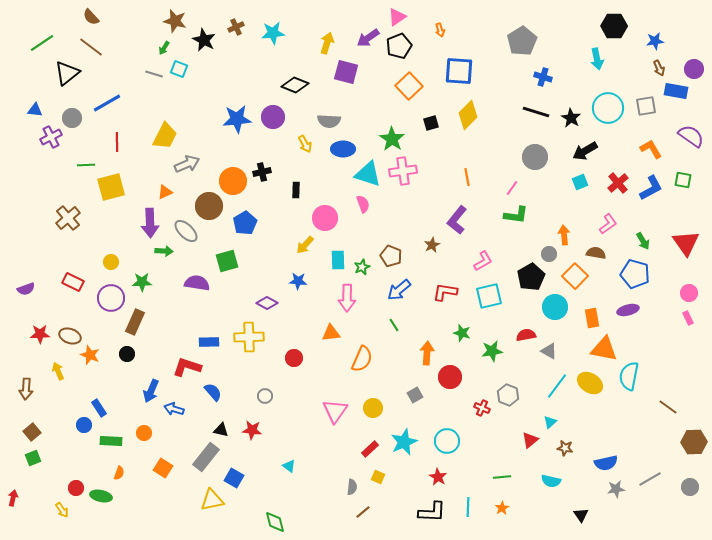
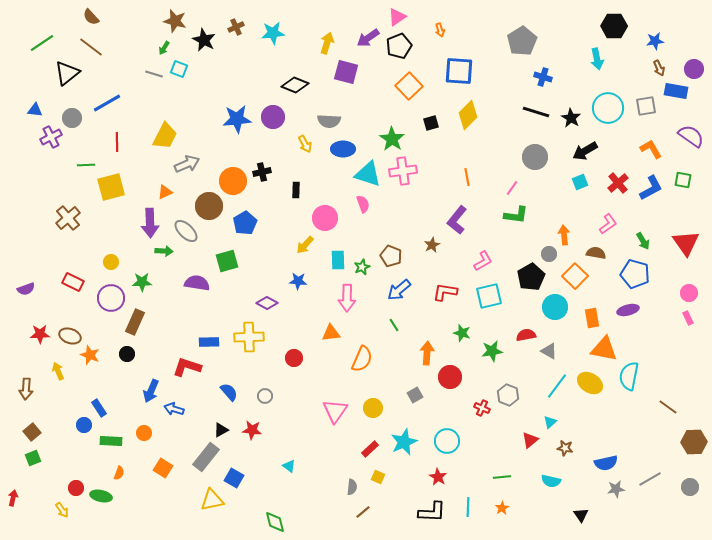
blue semicircle at (213, 392): moved 16 px right
black triangle at (221, 430): rotated 42 degrees counterclockwise
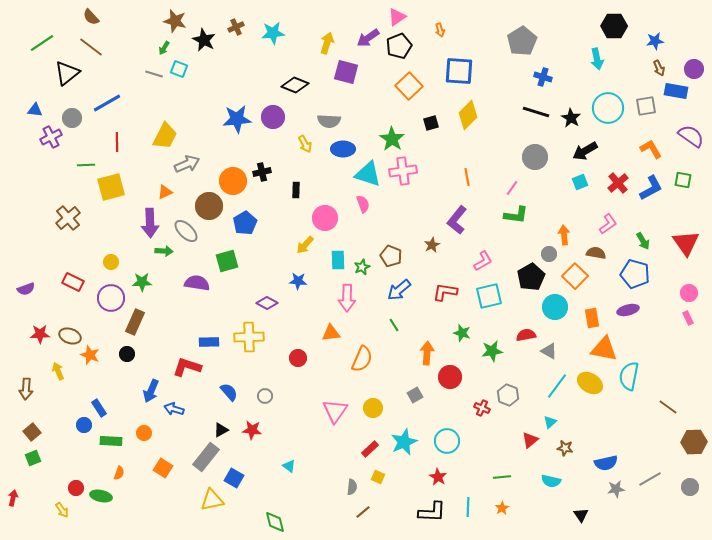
red circle at (294, 358): moved 4 px right
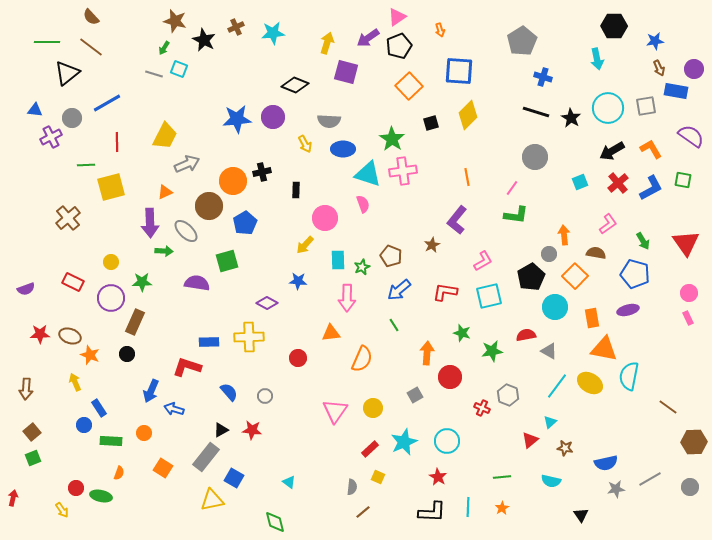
green line at (42, 43): moved 5 px right, 1 px up; rotated 35 degrees clockwise
black arrow at (585, 151): moved 27 px right
yellow arrow at (58, 371): moved 17 px right, 11 px down
cyan triangle at (289, 466): moved 16 px down
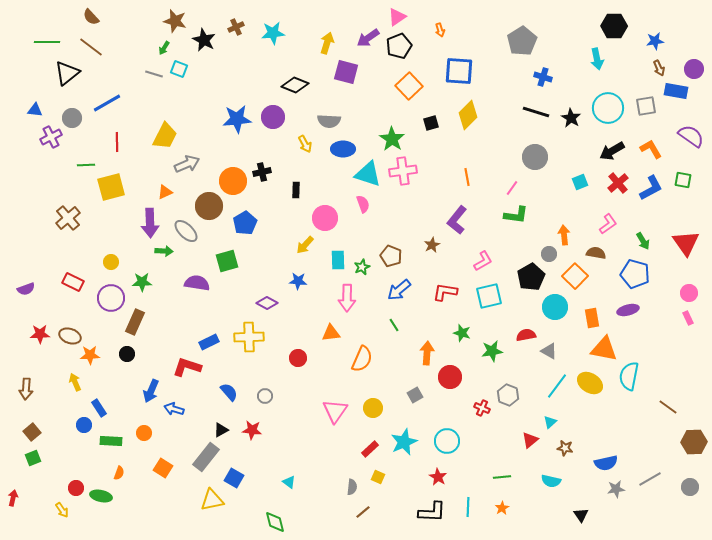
blue rectangle at (209, 342): rotated 24 degrees counterclockwise
orange star at (90, 355): rotated 24 degrees counterclockwise
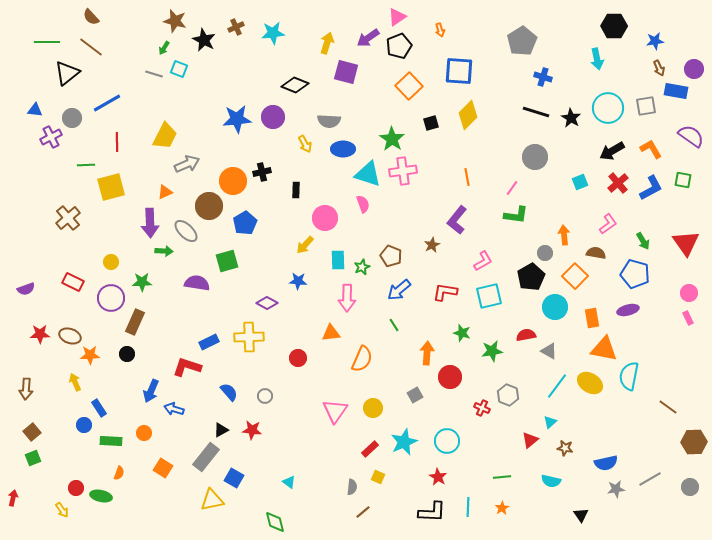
gray circle at (549, 254): moved 4 px left, 1 px up
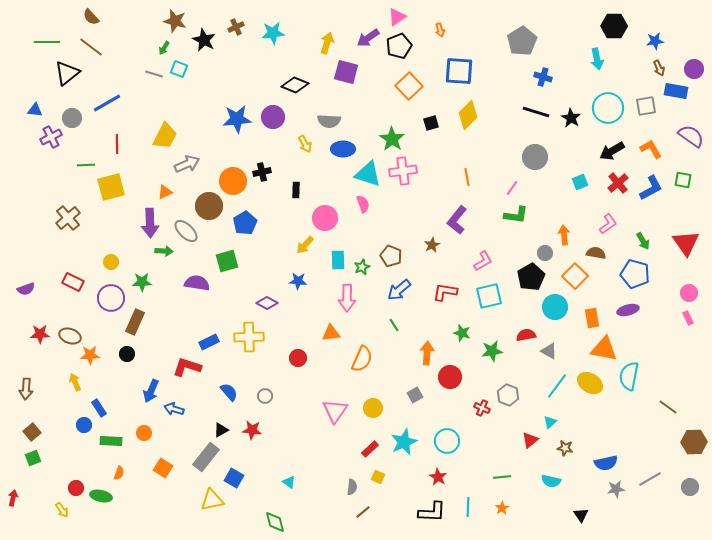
red line at (117, 142): moved 2 px down
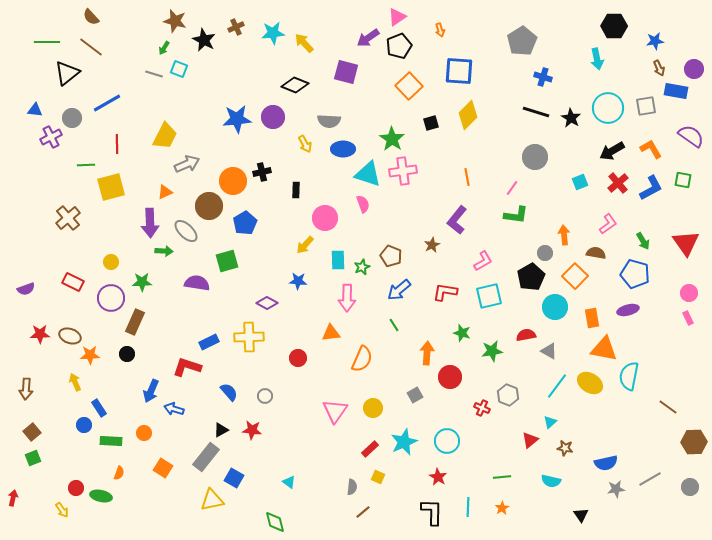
yellow arrow at (327, 43): moved 23 px left; rotated 60 degrees counterclockwise
black L-shape at (432, 512): rotated 92 degrees counterclockwise
